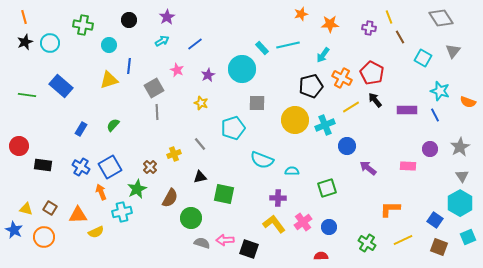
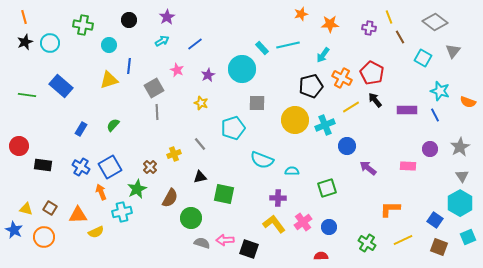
gray diamond at (441, 18): moved 6 px left, 4 px down; rotated 20 degrees counterclockwise
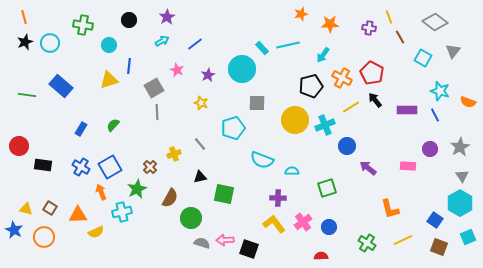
orange L-shape at (390, 209): rotated 105 degrees counterclockwise
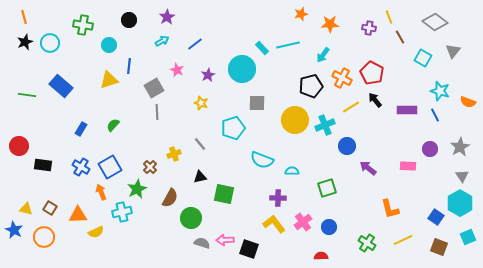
blue square at (435, 220): moved 1 px right, 3 px up
